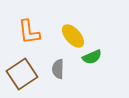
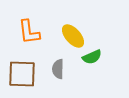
brown square: rotated 36 degrees clockwise
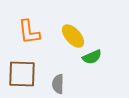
gray semicircle: moved 15 px down
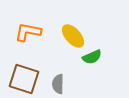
orange L-shape: moved 1 px left; rotated 108 degrees clockwise
brown square: moved 2 px right, 5 px down; rotated 16 degrees clockwise
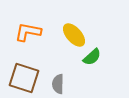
yellow ellipse: moved 1 px right, 1 px up
green semicircle: rotated 18 degrees counterclockwise
brown square: moved 1 px up
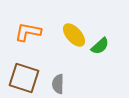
green semicircle: moved 8 px right, 11 px up
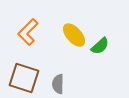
orange L-shape: rotated 56 degrees counterclockwise
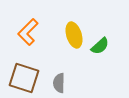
yellow ellipse: rotated 25 degrees clockwise
gray semicircle: moved 1 px right, 1 px up
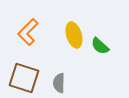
green semicircle: rotated 84 degrees clockwise
